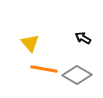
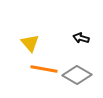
black arrow: moved 2 px left; rotated 14 degrees counterclockwise
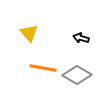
yellow triangle: moved 1 px left, 10 px up
orange line: moved 1 px left, 1 px up
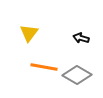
yellow triangle: rotated 18 degrees clockwise
orange line: moved 1 px right, 1 px up
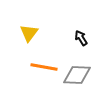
black arrow: rotated 42 degrees clockwise
gray diamond: rotated 28 degrees counterclockwise
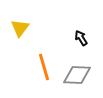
yellow triangle: moved 9 px left, 5 px up
orange line: rotated 64 degrees clockwise
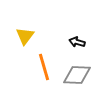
yellow triangle: moved 5 px right, 8 px down
black arrow: moved 4 px left, 4 px down; rotated 42 degrees counterclockwise
